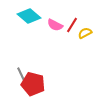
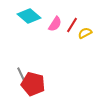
pink semicircle: moved 1 px up; rotated 84 degrees counterclockwise
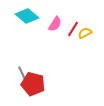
cyan diamond: moved 2 px left
red line: moved 1 px right, 4 px down
gray line: moved 1 px right, 1 px up
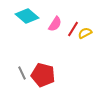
red pentagon: moved 10 px right, 9 px up
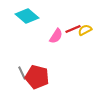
pink semicircle: moved 1 px right, 12 px down
red line: rotated 35 degrees clockwise
yellow semicircle: moved 3 px up
red pentagon: moved 6 px left, 2 px down
